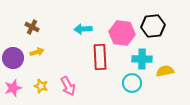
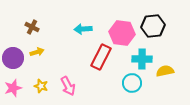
red rectangle: moved 1 px right; rotated 30 degrees clockwise
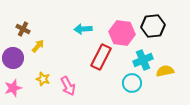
brown cross: moved 9 px left, 2 px down
yellow arrow: moved 1 px right, 6 px up; rotated 32 degrees counterclockwise
cyan cross: moved 1 px right, 1 px down; rotated 24 degrees counterclockwise
yellow star: moved 2 px right, 7 px up
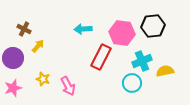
brown cross: moved 1 px right
cyan cross: moved 1 px left, 1 px down
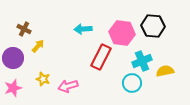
black hexagon: rotated 10 degrees clockwise
pink arrow: rotated 102 degrees clockwise
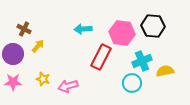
purple circle: moved 4 px up
pink star: moved 6 px up; rotated 18 degrees clockwise
